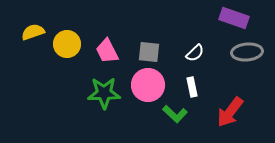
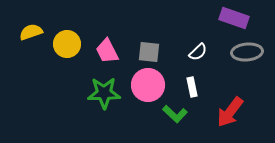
yellow semicircle: moved 2 px left
white semicircle: moved 3 px right, 1 px up
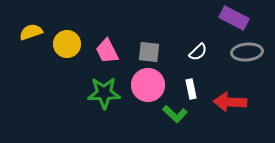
purple rectangle: rotated 8 degrees clockwise
white rectangle: moved 1 px left, 2 px down
red arrow: moved 10 px up; rotated 56 degrees clockwise
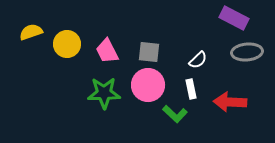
white semicircle: moved 8 px down
